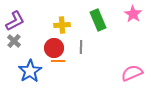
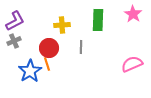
green rectangle: rotated 25 degrees clockwise
gray cross: rotated 24 degrees clockwise
red circle: moved 5 px left
orange line: moved 11 px left, 3 px down; rotated 72 degrees clockwise
pink semicircle: moved 9 px up
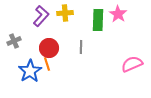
pink star: moved 15 px left
purple L-shape: moved 26 px right, 5 px up; rotated 20 degrees counterclockwise
yellow cross: moved 3 px right, 12 px up
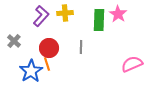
green rectangle: moved 1 px right
gray cross: rotated 24 degrees counterclockwise
blue star: moved 1 px right
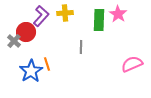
red circle: moved 23 px left, 16 px up
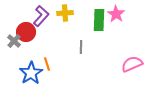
pink star: moved 2 px left
blue star: moved 2 px down
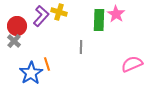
yellow cross: moved 6 px left, 1 px up; rotated 21 degrees clockwise
red circle: moved 9 px left, 6 px up
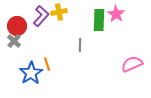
yellow cross: rotated 28 degrees counterclockwise
gray line: moved 1 px left, 2 px up
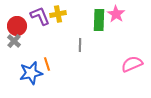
yellow cross: moved 1 px left, 2 px down
purple L-shape: moved 1 px left; rotated 65 degrees counterclockwise
blue star: rotated 20 degrees clockwise
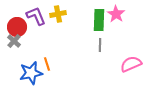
purple L-shape: moved 4 px left
red circle: moved 1 px down
gray line: moved 20 px right
pink semicircle: moved 1 px left
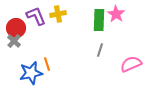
red circle: moved 1 px left, 1 px down
gray line: moved 5 px down; rotated 16 degrees clockwise
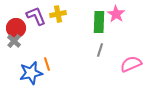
green rectangle: moved 2 px down
